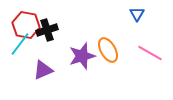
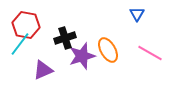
black cross: moved 18 px right, 8 px down
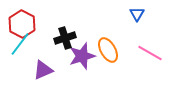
red hexagon: moved 4 px left, 1 px up; rotated 16 degrees clockwise
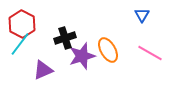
blue triangle: moved 5 px right, 1 px down
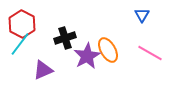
purple star: moved 5 px right; rotated 12 degrees counterclockwise
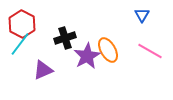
pink line: moved 2 px up
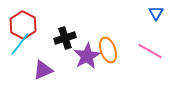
blue triangle: moved 14 px right, 2 px up
red hexagon: moved 1 px right, 1 px down
orange ellipse: rotated 10 degrees clockwise
